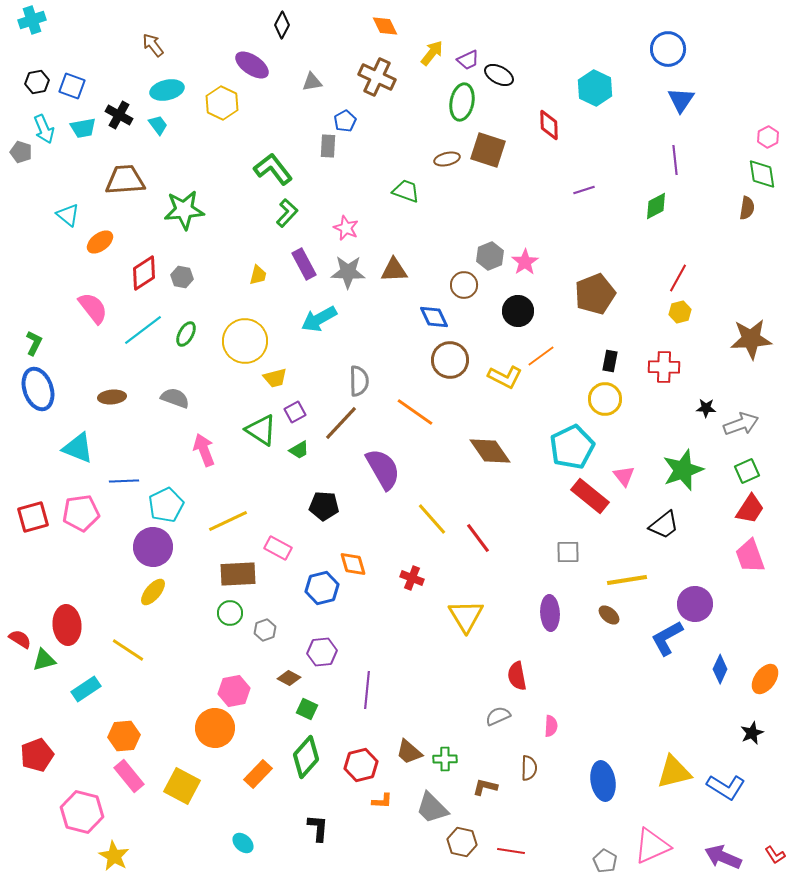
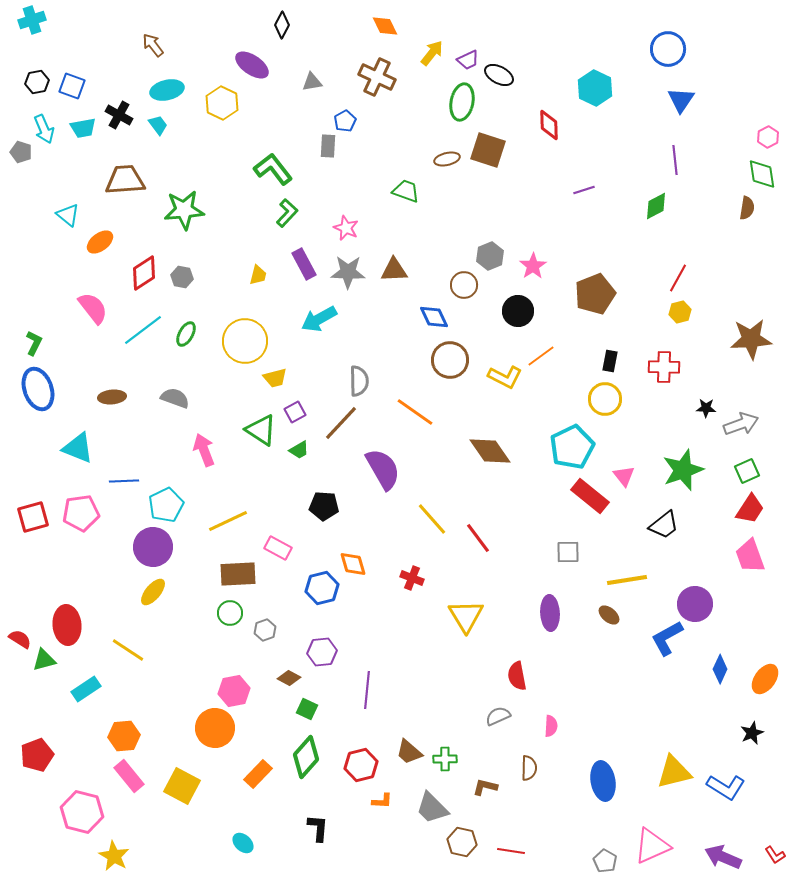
pink star at (525, 262): moved 8 px right, 4 px down
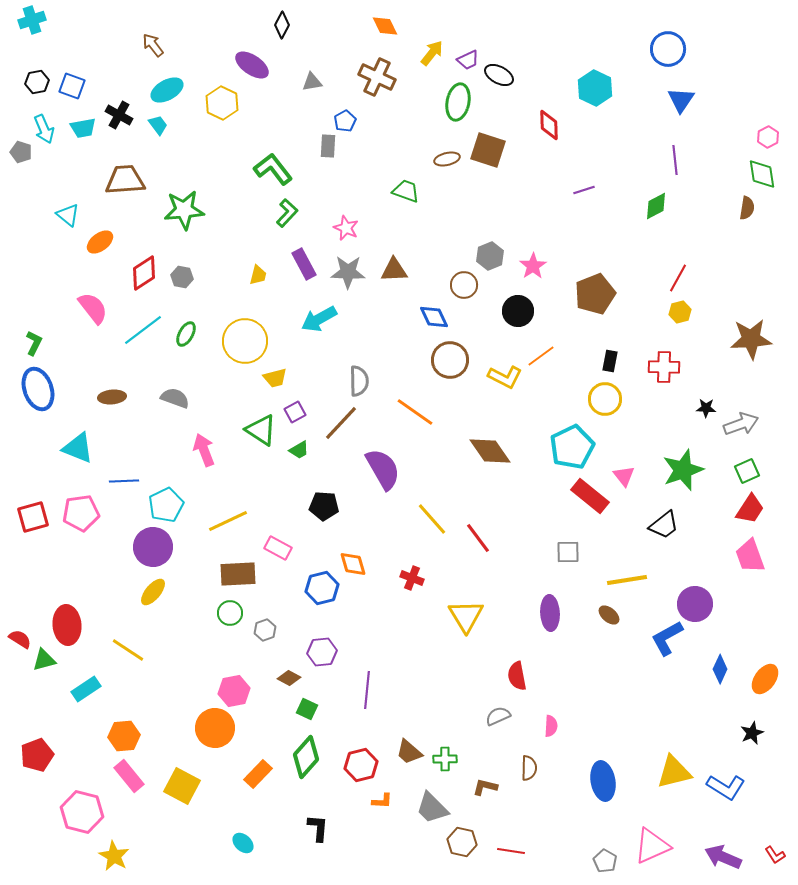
cyan ellipse at (167, 90): rotated 16 degrees counterclockwise
green ellipse at (462, 102): moved 4 px left
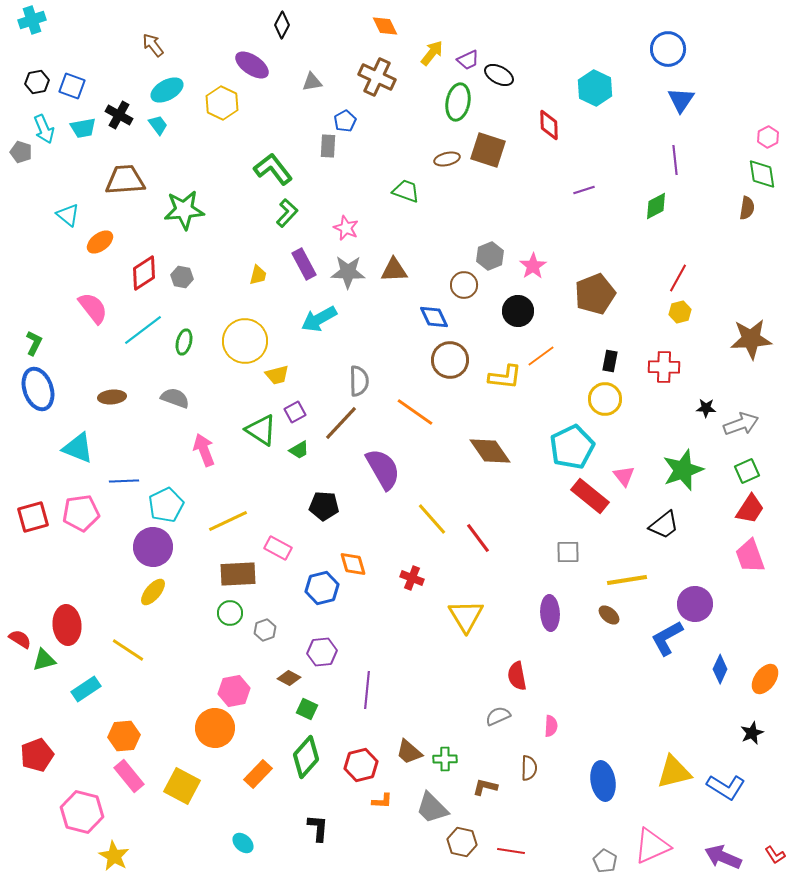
green ellipse at (186, 334): moved 2 px left, 8 px down; rotated 15 degrees counterclockwise
yellow L-shape at (505, 377): rotated 20 degrees counterclockwise
yellow trapezoid at (275, 378): moved 2 px right, 3 px up
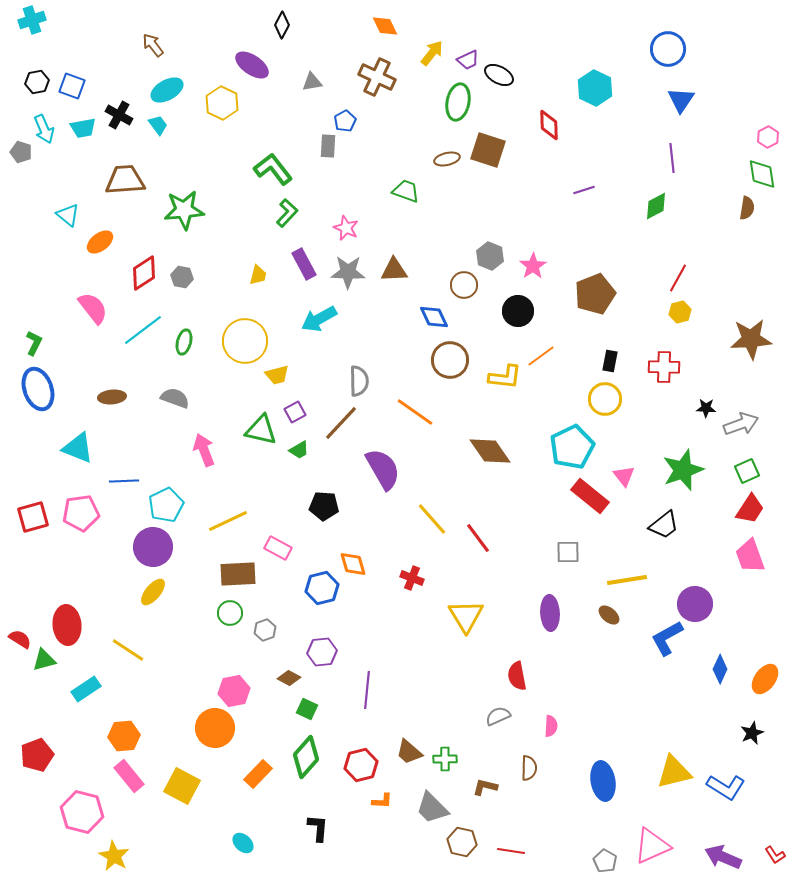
purple line at (675, 160): moved 3 px left, 2 px up
gray hexagon at (490, 256): rotated 16 degrees counterclockwise
green triangle at (261, 430): rotated 20 degrees counterclockwise
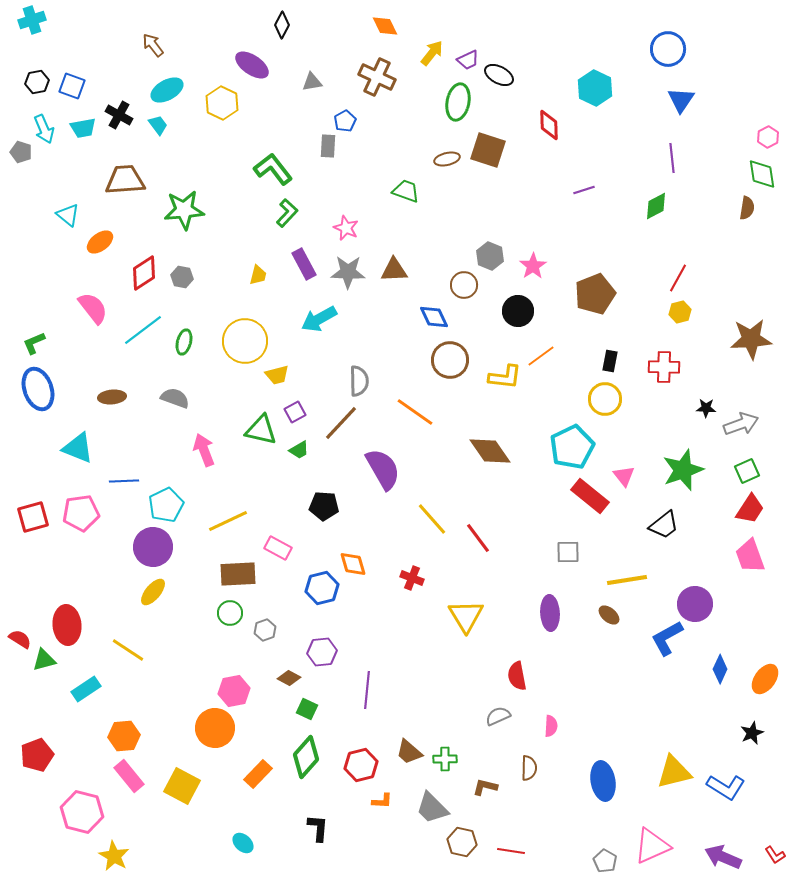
green L-shape at (34, 343): rotated 140 degrees counterclockwise
